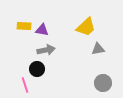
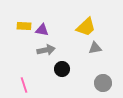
gray triangle: moved 3 px left, 1 px up
black circle: moved 25 px right
pink line: moved 1 px left
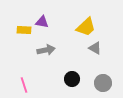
yellow rectangle: moved 4 px down
purple triangle: moved 8 px up
gray triangle: rotated 40 degrees clockwise
black circle: moved 10 px right, 10 px down
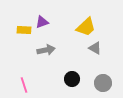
purple triangle: rotated 32 degrees counterclockwise
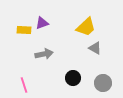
purple triangle: moved 1 px down
gray arrow: moved 2 px left, 4 px down
black circle: moved 1 px right, 1 px up
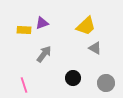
yellow trapezoid: moved 1 px up
gray arrow: rotated 42 degrees counterclockwise
gray circle: moved 3 px right
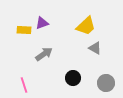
gray arrow: rotated 18 degrees clockwise
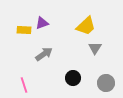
gray triangle: rotated 32 degrees clockwise
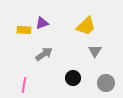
gray triangle: moved 3 px down
pink line: rotated 28 degrees clockwise
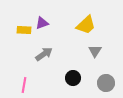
yellow trapezoid: moved 1 px up
